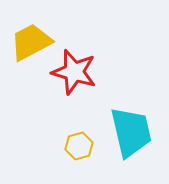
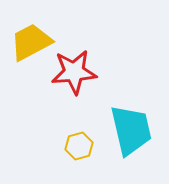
red star: rotated 21 degrees counterclockwise
cyan trapezoid: moved 2 px up
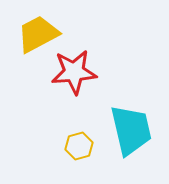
yellow trapezoid: moved 7 px right, 8 px up
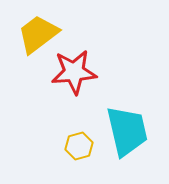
yellow trapezoid: rotated 9 degrees counterclockwise
cyan trapezoid: moved 4 px left, 1 px down
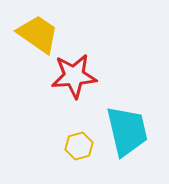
yellow trapezoid: rotated 72 degrees clockwise
red star: moved 4 px down
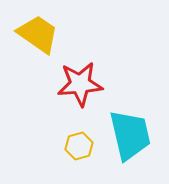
red star: moved 6 px right, 8 px down
cyan trapezoid: moved 3 px right, 4 px down
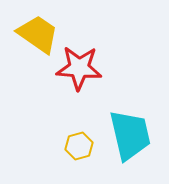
red star: moved 1 px left, 16 px up; rotated 9 degrees clockwise
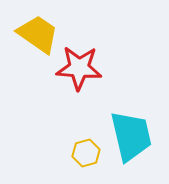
cyan trapezoid: moved 1 px right, 1 px down
yellow hexagon: moved 7 px right, 7 px down
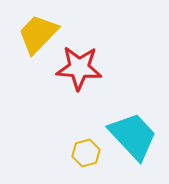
yellow trapezoid: rotated 81 degrees counterclockwise
cyan trapezoid: moved 2 px right; rotated 30 degrees counterclockwise
